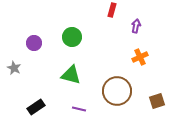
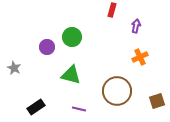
purple circle: moved 13 px right, 4 px down
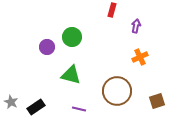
gray star: moved 3 px left, 34 px down
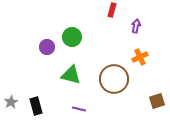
brown circle: moved 3 px left, 12 px up
gray star: rotated 16 degrees clockwise
black rectangle: moved 1 px up; rotated 72 degrees counterclockwise
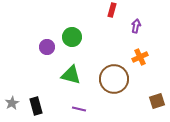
gray star: moved 1 px right, 1 px down
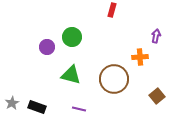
purple arrow: moved 20 px right, 10 px down
orange cross: rotated 21 degrees clockwise
brown square: moved 5 px up; rotated 21 degrees counterclockwise
black rectangle: moved 1 px right, 1 px down; rotated 54 degrees counterclockwise
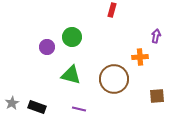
brown square: rotated 35 degrees clockwise
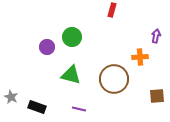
gray star: moved 1 px left, 6 px up; rotated 16 degrees counterclockwise
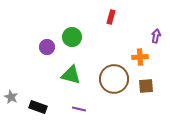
red rectangle: moved 1 px left, 7 px down
brown square: moved 11 px left, 10 px up
black rectangle: moved 1 px right
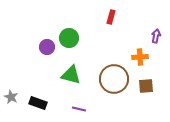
green circle: moved 3 px left, 1 px down
black rectangle: moved 4 px up
